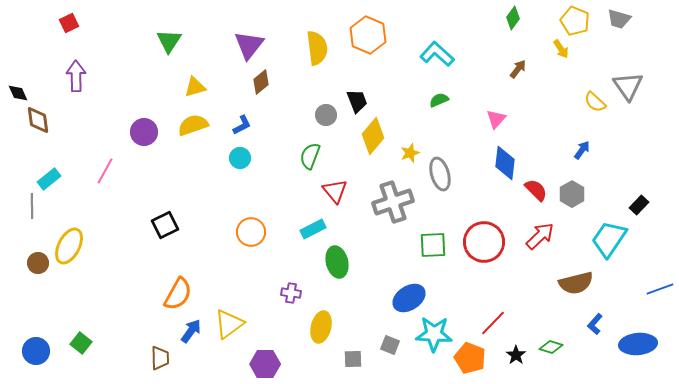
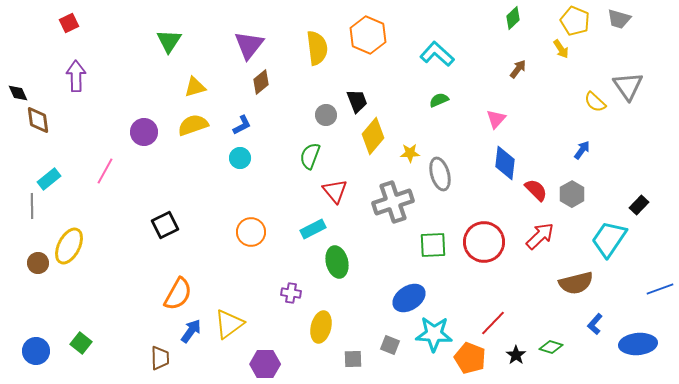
green diamond at (513, 18): rotated 10 degrees clockwise
yellow star at (410, 153): rotated 18 degrees clockwise
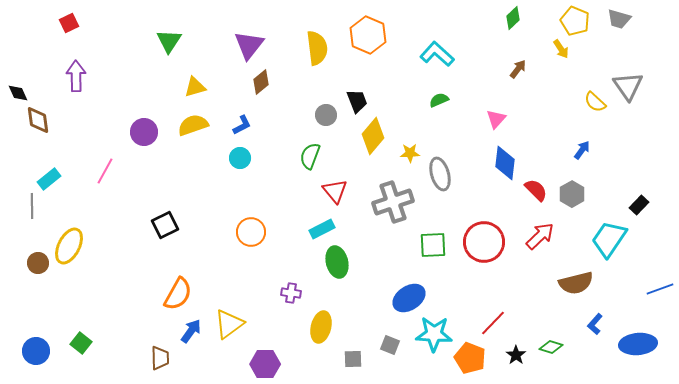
cyan rectangle at (313, 229): moved 9 px right
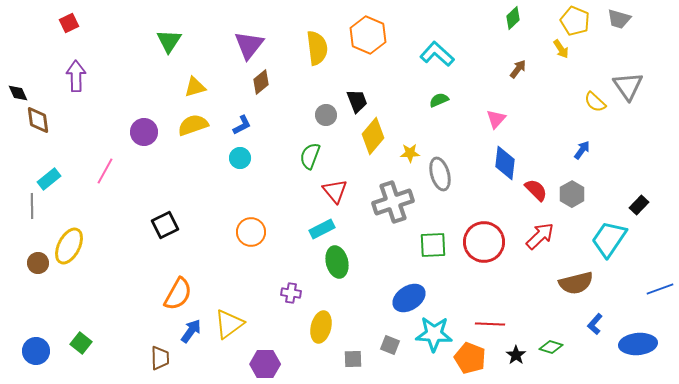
red line at (493, 323): moved 3 px left, 1 px down; rotated 48 degrees clockwise
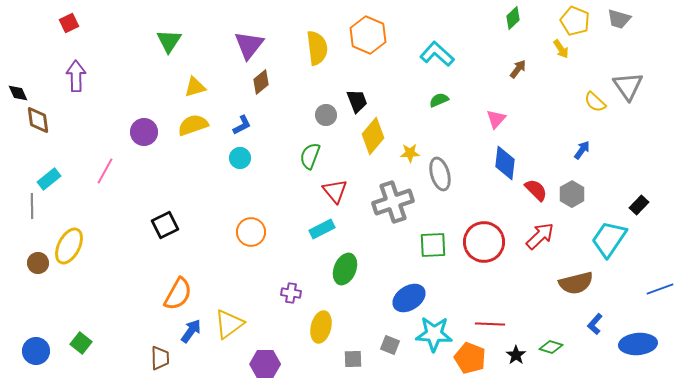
green ellipse at (337, 262): moved 8 px right, 7 px down; rotated 36 degrees clockwise
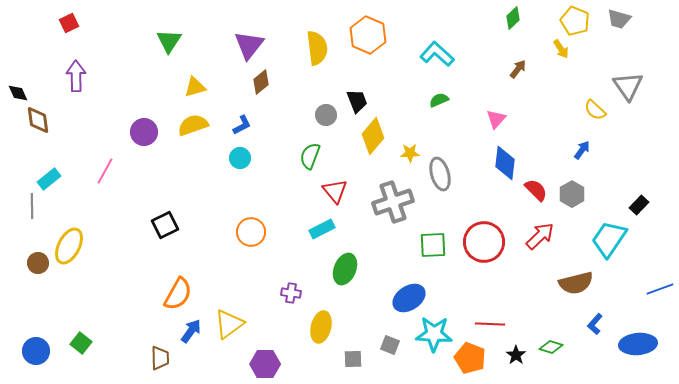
yellow semicircle at (595, 102): moved 8 px down
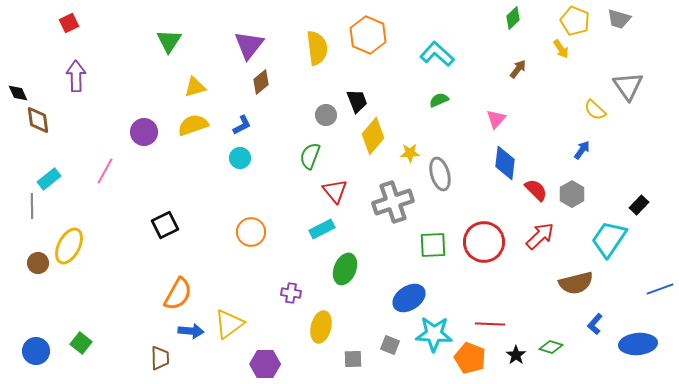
blue arrow at (191, 331): rotated 60 degrees clockwise
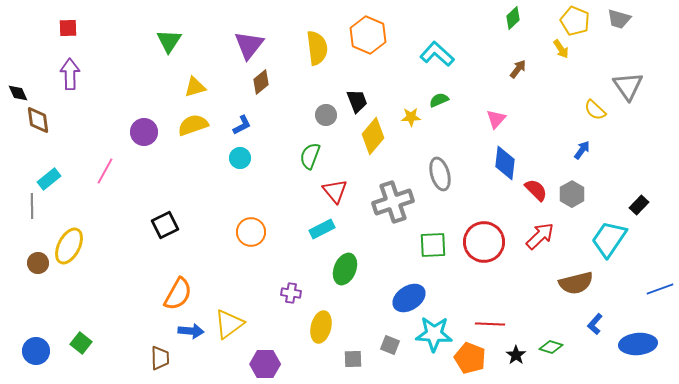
red square at (69, 23): moved 1 px left, 5 px down; rotated 24 degrees clockwise
purple arrow at (76, 76): moved 6 px left, 2 px up
yellow star at (410, 153): moved 1 px right, 36 px up
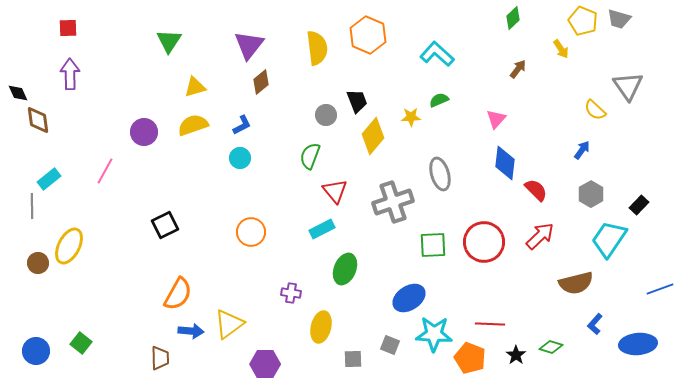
yellow pentagon at (575, 21): moved 8 px right
gray hexagon at (572, 194): moved 19 px right
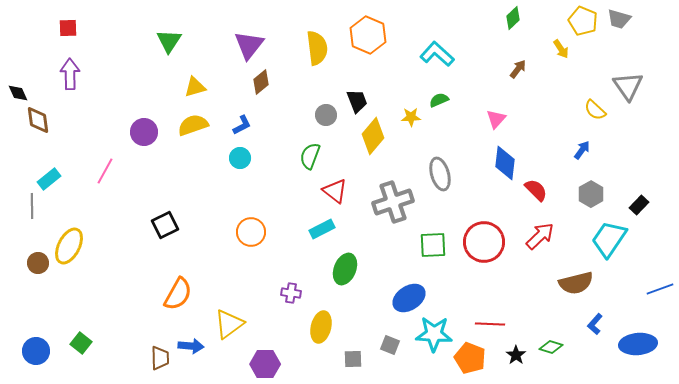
red triangle at (335, 191): rotated 12 degrees counterclockwise
blue arrow at (191, 331): moved 15 px down
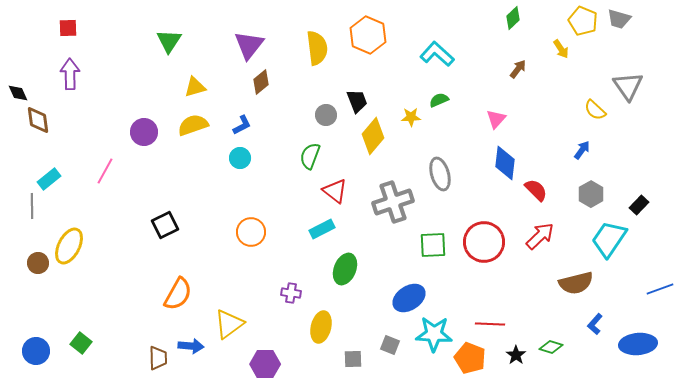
brown trapezoid at (160, 358): moved 2 px left
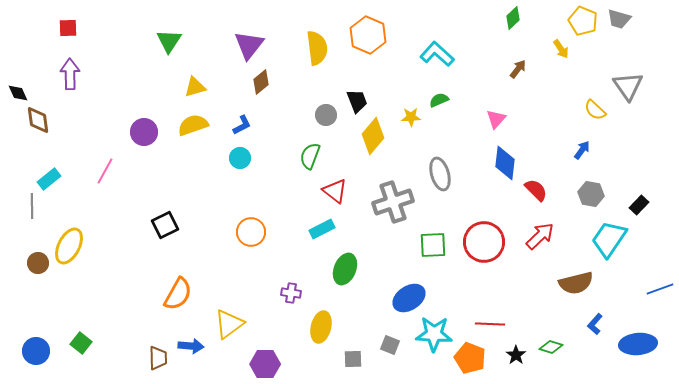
gray hexagon at (591, 194): rotated 20 degrees counterclockwise
